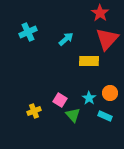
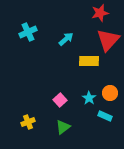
red star: rotated 24 degrees clockwise
red triangle: moved 1 px right, 1 px down
pink square: rotated 16 degrees clockwise
yellow cross: moved 6 px left, 11 px down
green triangle: moved 10 px left, 12 px down; rotated 35 degrees clockwise
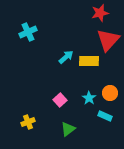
cyan arrow: moved 18 px down
green triangle: moved 5 px right, 2 px down
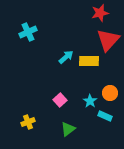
cyan star: moved 1 px right, 3 px down
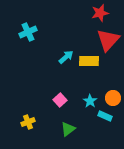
orange circle: moved 3 px right, 5 px down
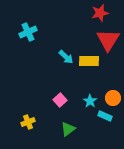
red triangle: rotated 10 degrees counterclockwise
cyan arrow: rotated 84 degrees clockwise
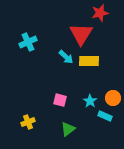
cyan cross: moved 10 px down
red triangle: moved 27 px left, 6 px up
pink square: rotated 32 degrees counterclockwise
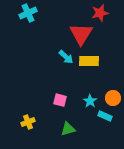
cyan cross: moved 29 px up
green triangle: rotated 21 degrees clockwise
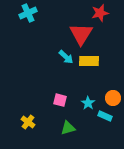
cyan star: moved 2 px left, 2 px down
yellow cross: rotated 32 degrees counterclockwise
green triangle: moved 1 px up
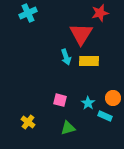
cyan arrow: rotated 28 degrees clockwise
